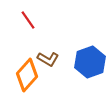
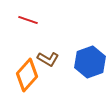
red line: rotated 36 degrees counterclockwise
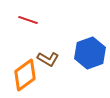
blue hexagon: moved 9 px up
orange diamond: moved 2 px left; rotated 12 degrees clockwise
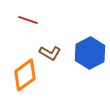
blue hexagon: rotated 8 degrees counterclockwise
brown L-shape: moved 2 px right, 6 px up
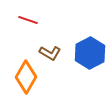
orange diamond: moved 1 px right, 2 px down; rotated 24 degrees counterclockwise
